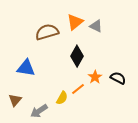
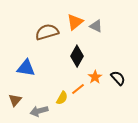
black semicircle: rotated 21 degrees clockwise
gray arrow: rotated 18 degrees clockwise
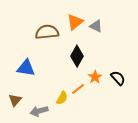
brown semicircle: rotated 10 degrees clockwise
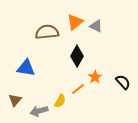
black semicircle: moved 5 px right, 4 px down
yellow semicircle: moved 2 px left, 3 px down
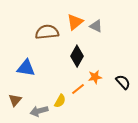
orange star: rotated 24 degrees clockwise
